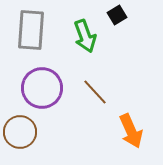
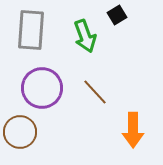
orange arrow: moved 2 px right, 1 px up; rotated 24 degrees clockwise
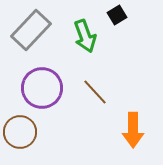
gray rectangle: rotated 39 degrees clockwise
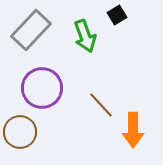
brown line: moved 6 px right, 13 px down
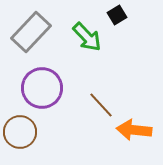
gray rectangle: moved 2 px down
green arrow: moved 2 px right, 1 px down; rotated 24 degrees counterclockwise
orange arrow: moved 1 px right; rotated 96 degrees clockwise
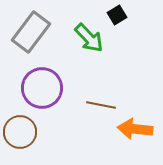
gray rectangle: rotated 6 degrees counterclockwise
green arrow: moved 2 px right, 1 px down
brown line: rotated 36 degrees counterclockwise
orange arrow: moved 1 px right, 1 px up
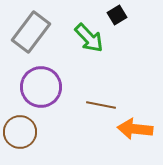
purple circle: moved 1 px left, 1 px up
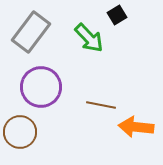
orange arrow: moved 1 px right, 2 px up
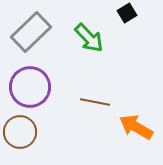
black square: moved 10 px right, 2 px up
gray rectangle: rotated 9 degrees clockwise
purple circle: moved 11 px left
brown line: moved 6 px left, 3 px up
orange arrow: rotated 24 degrees clockwise
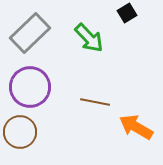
gray rectangle: moved 1 px left, 1 px down
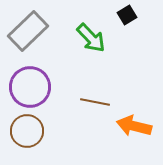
black square: moved 2 px down
gray rectangle: moved 2 px left, 2 px up
green arrow: moved 2 px right
orange arrow: moved 2 px left, 1 px up; rotated 16 degrees counterclockwise
brown circle: moved 7 px right, 1 px up
